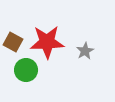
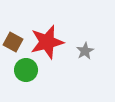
red star: rotated 12 degrees counterclockwise
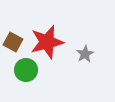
gray star: moved 3 px down
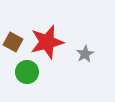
green circle: moved 1 px right, 2 px down
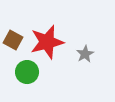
brown square: moved 2 px up
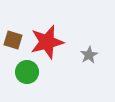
brown square: rotated 12 degrees counterclockwise
gray star: moved 4 px right, 1 px down
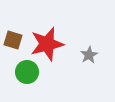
red star: moved 2 px down
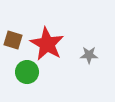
red star: rotated 28 degrees counterclockwise
gray star: rotated 30 degrees clockwise
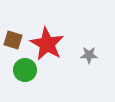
green circle: moved 2 px left, 2 px up
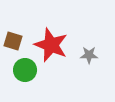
brown square: moved 1 px down
red star: moved 4 px right, 1 px down; rotated 8 degrees counterclockwise
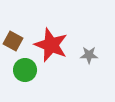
brown square: rotated 12 degrees clockwise
